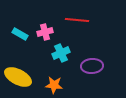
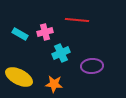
yellow ellipse: moved 1 px right
orange star: moved 1 px up
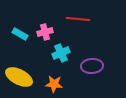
red line: moved 1 px right, 1 px up
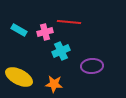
red line: moved 9 px left, 3 px down
cyan rectangle: moved 1 px left, 4 px up
cyan cross: moved 2 px up
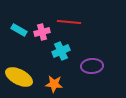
pink cross: moved 3 px left
